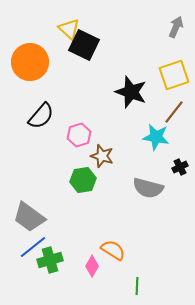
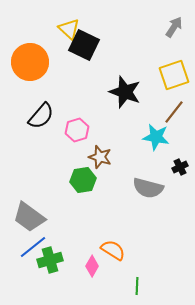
gray arrow: moved 2 px left; rotated 10 degrees clockwise
black star: moved 6 px left
pink hexagon: moved 2 px left, 5 px up
brown star: moved 2 px left, 1 px down
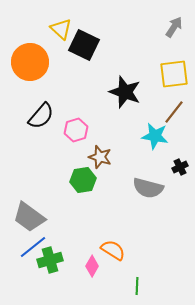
yellow triangle: moved 8 px left
yellow square: moved 1 px up; rotated 12 degrees clockwise
pink hexagon: moved 1 px left
cyan star: moved 1 px left, 1 px up
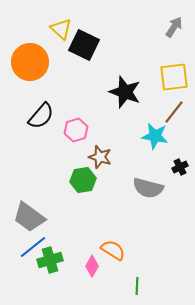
yellow square: moved 3 px down
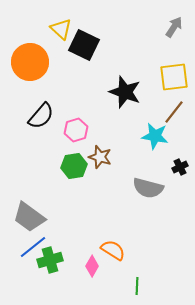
green hexagon: moved 9 px left, 14 px up
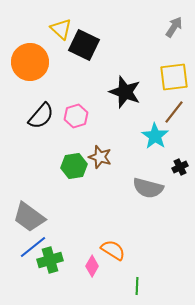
pink hexagon: moved 14 px up
cyan star: rotated 24 degrees clockwise
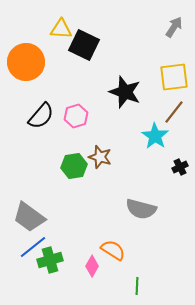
yellow triangle: rotated 40 degrees counterclockwise
orange circle: moved 4 px left
gray semicircle: moved 7 px left, 21 px down
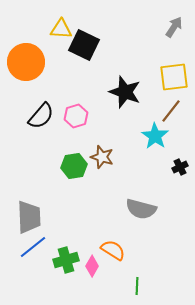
brown line: moved 3 px left, 1 px up
brown star: moved 2 px right
gray trapezoid: rotated 128 degrees counterclockwise
green cross: moved 16 px right
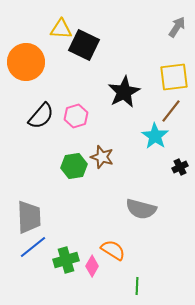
gray arrow: moved 3 px right
black star: moved 1 px left; rotated 24 degrees clockwise
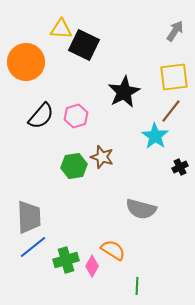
gray arrow: moved 2 px left, 4 px down
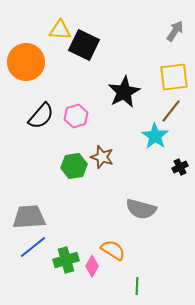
yellow triangle: moved 1 px left, 1 px down
gray trapezoid: rotated 92 degrees counterclockwise
